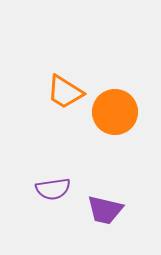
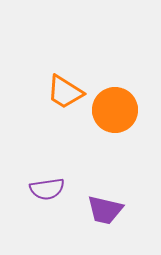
orange circle: moved 2 px up
purple semicircle: moved 6 px left
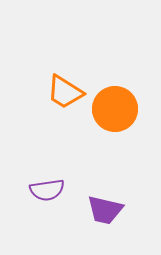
orange circle: moved 1 px up
purple semicircle: moved 1 px down
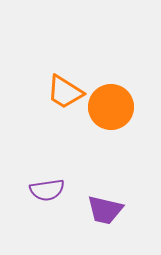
orange circle: moved 4 px left, 2 px up
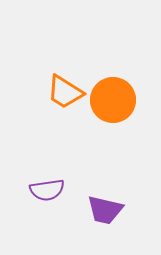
orange circle: moved 2 px right, 7 px up
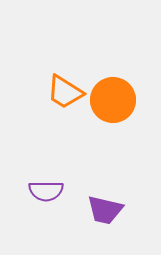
purple semicircle: moved 1 px left, 1 px down; rotated 8 degrees clockwise
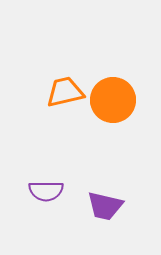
orange trapezoid: rotated 135 degrees clockwise
purple trapezoid: moved 4 px up
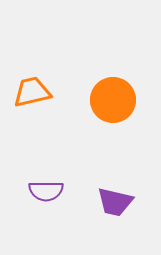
orange trapezoid: moved 33 px left
purple trapezoid: moved 10 px right, 4 px up
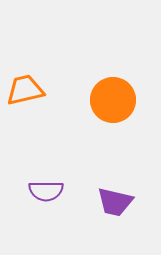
orange trapezoid: moved 7 px left, 2 px up
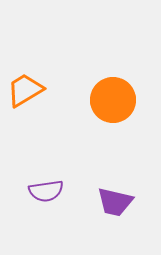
orange trapezoid: rotated 18 degrees counterclockwise
purple semicircle: rotated 8 degrees counterclockwise
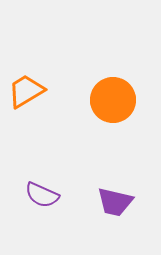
orange trapezoid: moved 1 px right, 1 px down
purple semicircle: moved 4 px left, 4 px down; rotated 32 degrees clockwise
